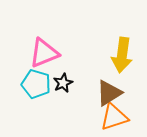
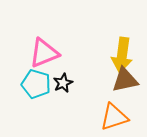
brown triangle: moved 16 px right, 13 px up; rotated 20 degrees clockwise
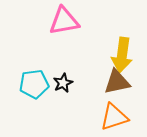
pink triangle: moved 20 px right, 32 px up; rotated 12 degrees clockwise
brown triangle: moved 8 px left, 2 px down
cyan pentagon: moved 2 px left; rotated 24 degrees counterclockwise
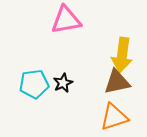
pink triangle: moved 2 px right, 1 px up
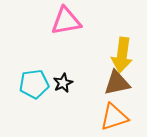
pink triangle: moved 1 px down
brown triangle: moved 1 px down
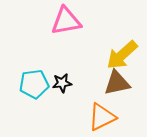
yellow arrow: rotated 40 degrees clockwise
black star: moved 1 px left; rotated 18 degrees clockwise
orange triangle: moved 12 px left; rotated 8 degrees counterclockwise
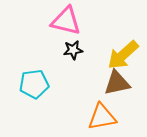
pink triangle: rotated 24 degrees clockwise
yellow arrow: moved 1 px right
black star: moved 11 px right, 33 px up
orange triangle: rotated 16 degrees clockwise
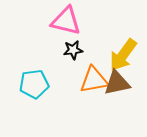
yellow arrow: rotated 12 degrees counterclockwise
orange triangle: moved 8 px left, 37 px up
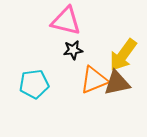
orange triangle: rotated 12 degrees counterclockwise
